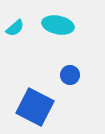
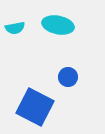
cyan semicircle: rotated 30 degrees clockwise
blue circle: moved 2 px left, 2 px down
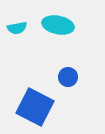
cyan semicircle: moved 2 px right
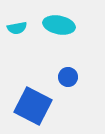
cyan ellipse: moved 1 px right
blue square: moved 2 px left, 1 px up
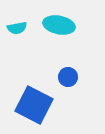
blue square: moved 1 px right, 1 px up
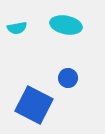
cyan ellipse: moved 7 px right
blue circle: moved 1 px down
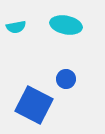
cyan semicircle: moved 1 px left, 1 px up
blue circle: moved 2 px left, 1 px down
